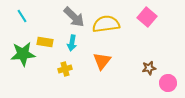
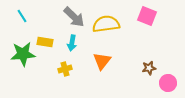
pink square: moved 1 px up; rotated 18 degrees counterclockwise
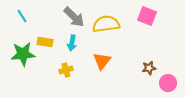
yellow cross: moved 1 px right, 1 px down
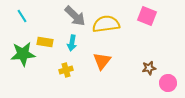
gray arrow: moved 1 px right, 1 px up
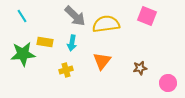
brown star: moved 9 px left
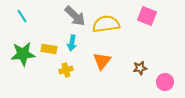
yellow rectangle: moved 4 px right, 7 px down
pink circle: moved 3 px left, 1 px up
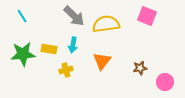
gray arrow: moved 1 px left
cyan arrow: moved 1 px right, 2 px down
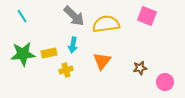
yellow rectangle: moved 4 px down; rotated 21 degrees counterclockwise
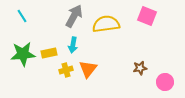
gray arrow: rotated 105 degrees counterclockwise
orange triangle: moved 14 px left, 8 px down
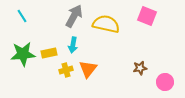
yellow semicircle: rotated 20 degrees clockwise
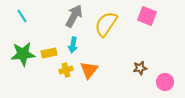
yellow semicircle: rotated 68 degrees counterclockwise
orange triangle: moved 1 px right, 1 px down
